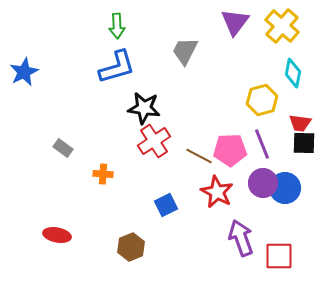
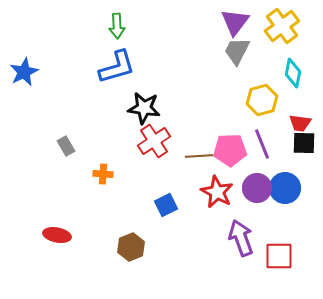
yellow cross: rotated 12 degrees clockwise
gray trapezoid: moved 52 px right
gray rectangle: moved 3 px right, 2 px up; rotated 24 degrees clockwise
brown line: rotated 32 degrees counterclockwise
purple circle: moved 6 px left, 5 px down
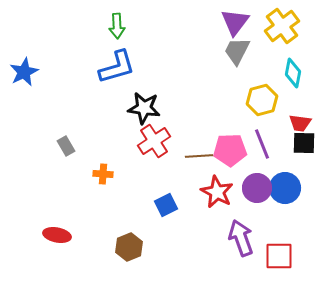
brown hexagon: moved 2 px left
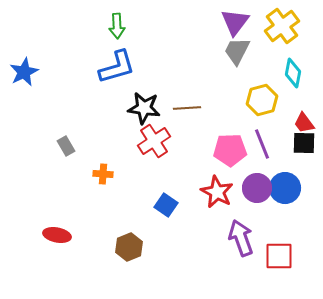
red trapezoid: moved 4 px right; rotated 45 degrees clockwise
brown line: moved 12 px left, 48 px up
blue square: rotated 30 degrees counterclockwise
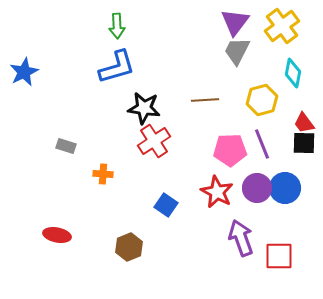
brown line: moved 18 px right, 8 px up
gray rectangle: rotated 42 degrees counterclockwise
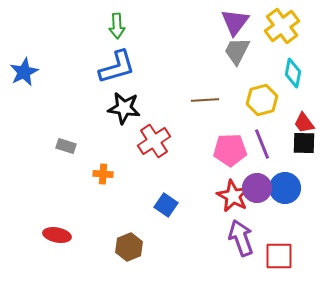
black star: moved 20 px left
red star: moved 16 px right, 4 px down
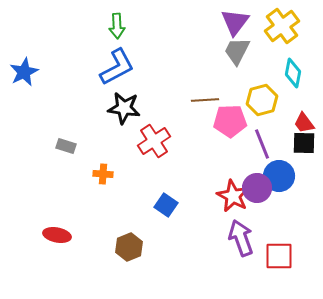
blue L-shape: rotated 12 degrees counterclockwise
pink pentagon: moved 29 px up
blue circle: moved 6 px left, 12 px up
